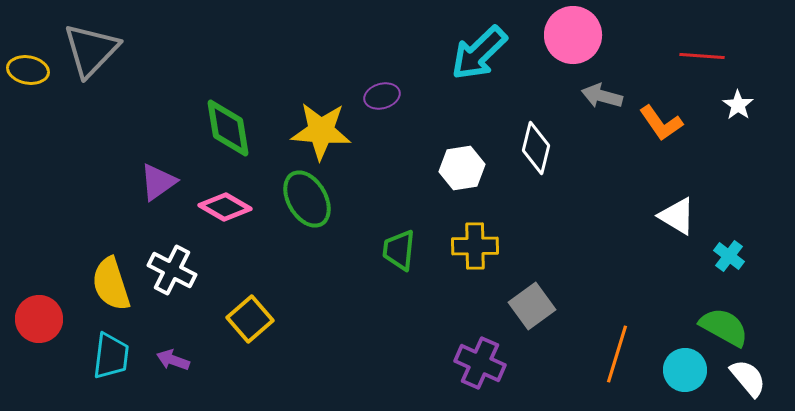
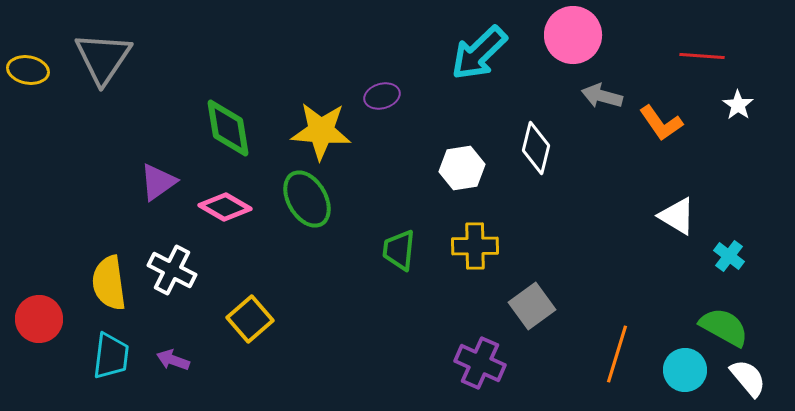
gray triangle: moved 12 px right, 8 px down; rotated 10 degrees counterclockwise
yellow semicircle: moved 2 px left, 1 px up; rotated 10 degrees clockwise
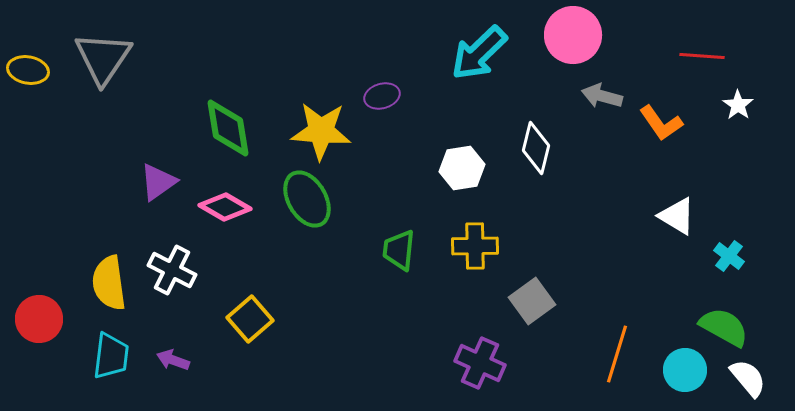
gray square: moved 5 px up
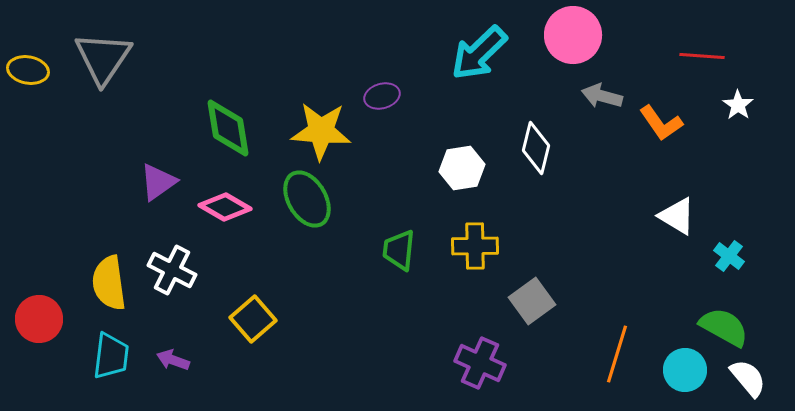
yellow square: moved 3 px right
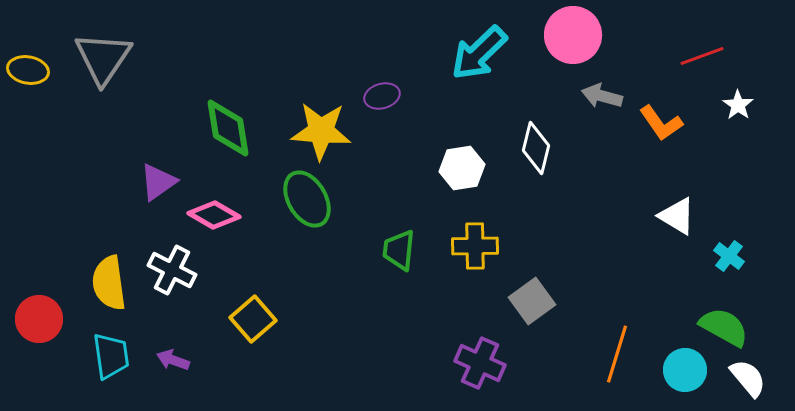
red line: rotated 24 degrees counterclockwise
pink diamond: moved 11 px left, 8 px down
cyan trapezoid: rotated 15 degrees counterclockwise
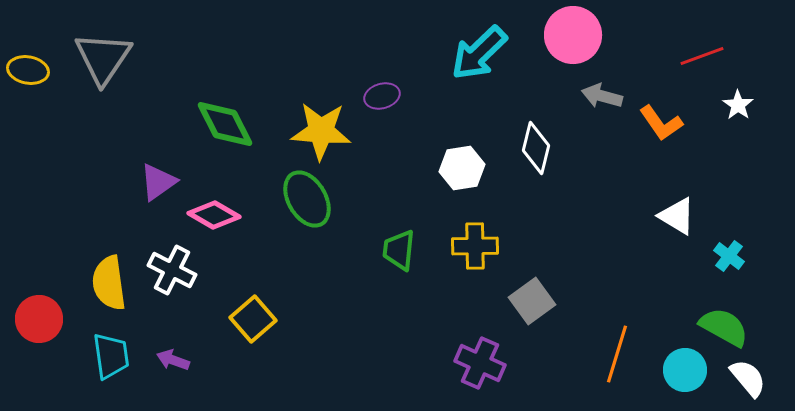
green diamond: moved 3 px left, 4 px up; rotated 18 degrees counterclockwise
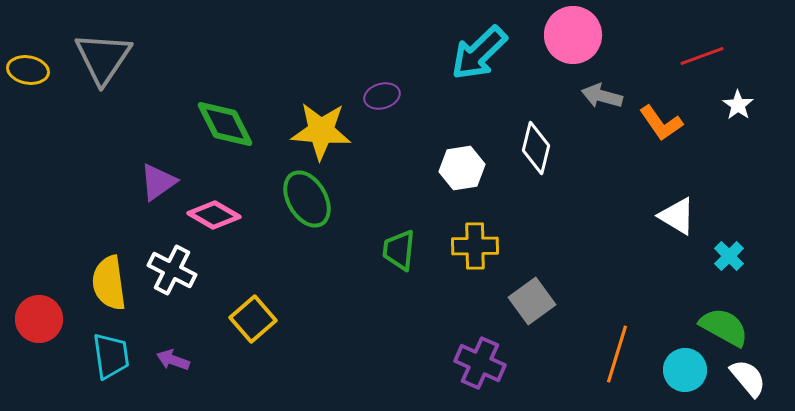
cyan cross: rotated 8 degrees clockwise
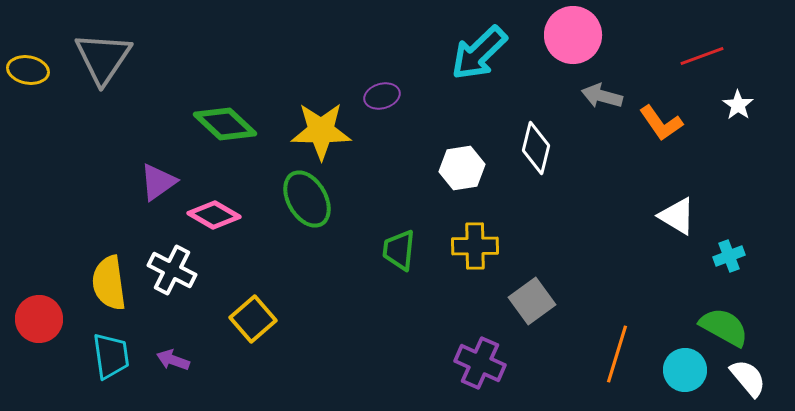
green diamond: rotated 20 degrees counterclockwise
yellow star: rotated 4 degrees counterclockwise
cyan cross: rotated 24 degrees clockwise
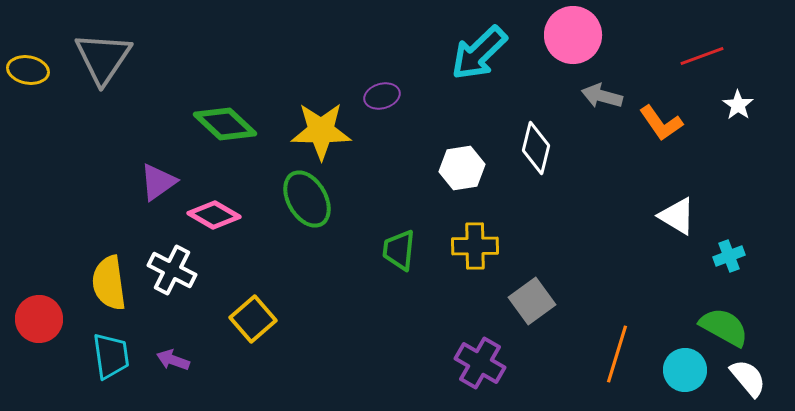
purple cross: rotated 6 degrees clockwise
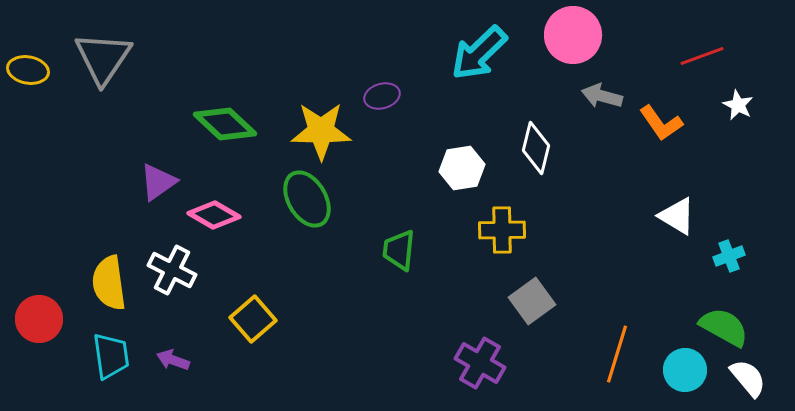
white star: rotated 8 degrees counterclockwise
yellow cross: moved 27 px right, 16 px up
